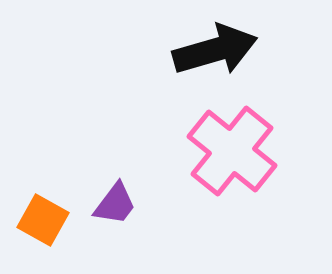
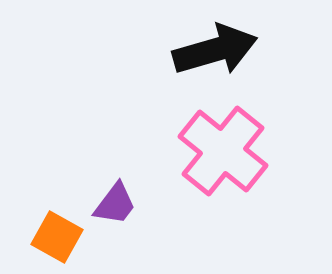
pink cross: moved 9 px left
orange square: moved 14 px right, 17 px down
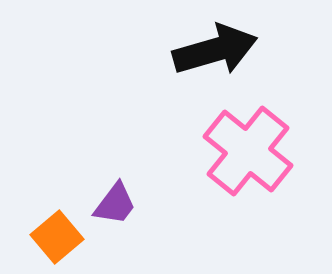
pink cross: moved 25 px right
orange square: rotated 21 degrees clockwise
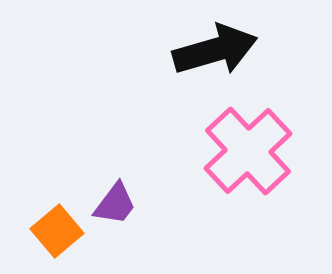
pink cross: rotated 8 degrees clockwise
orange square: moved 6 px up
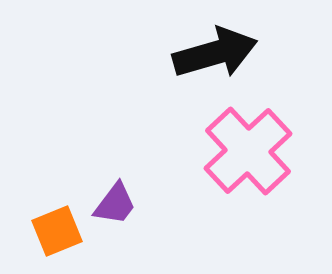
black arrow: moved 3 px down
orange square: rotated 18 degrees clockwise
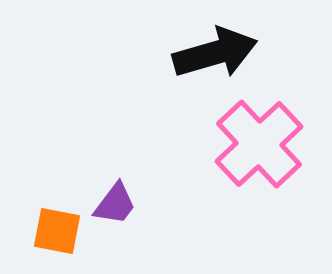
pink cross: moved 11 px right, 7 px up
orange square: rotated 33 degrees clockwise
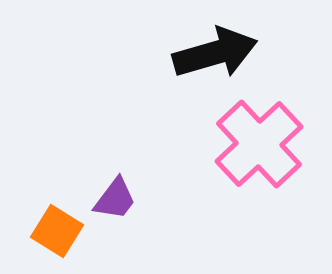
purple trapezoid: moved 5 px up
orange square: rotated 21 degrees clockwise
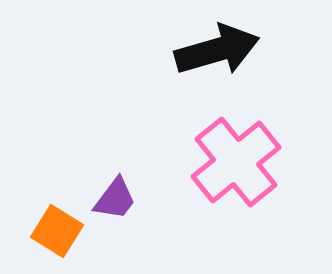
black arrow: moved 2 px right, 3 px up
pink cross: moved 23 px left, 18 px down; rotated 4 degrees clockwise
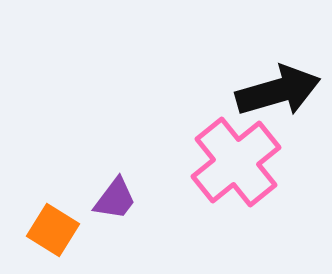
black arrow: moved 61 px right, 41 px down
orange square: moved 4 px left, 1 px up
